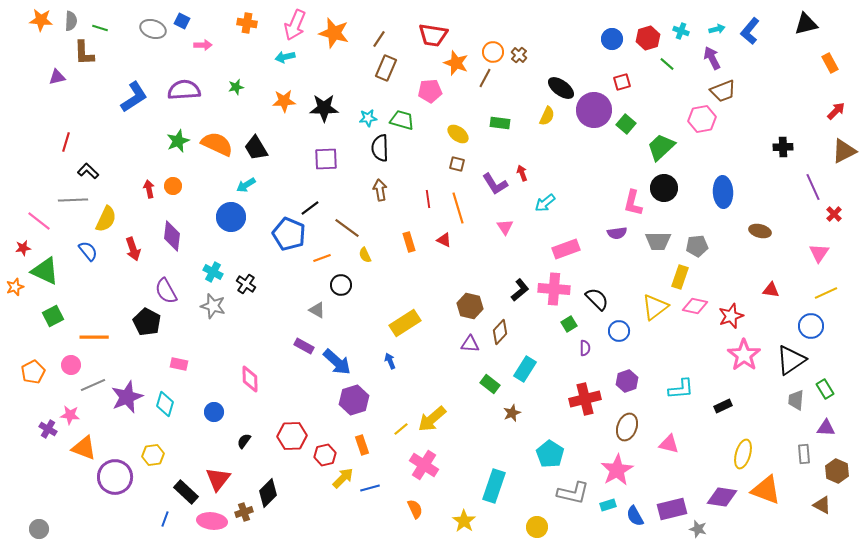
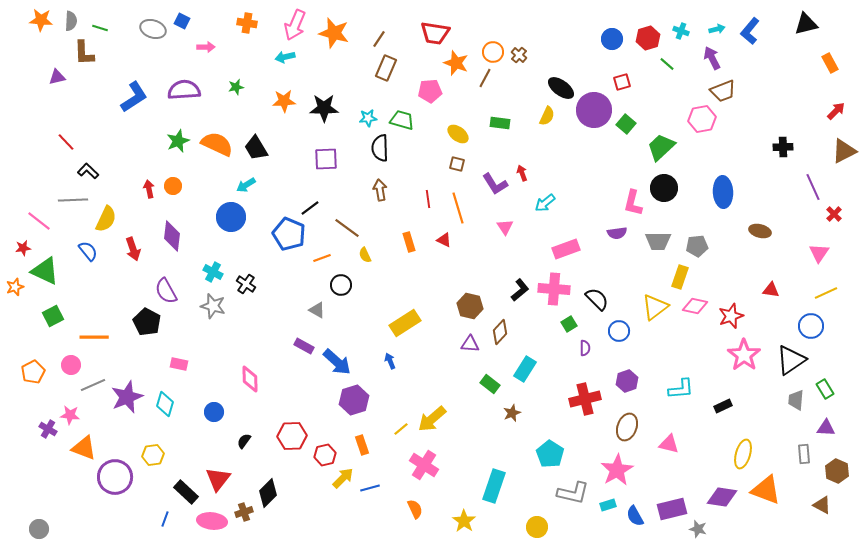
red trapezoid at (433, 35): moved 2 px right, 2 px up
pink arrow at (203, 45): moved 3 px right, 2 px down
red line at (66, 142): rotated 60 degrees counterclockwise
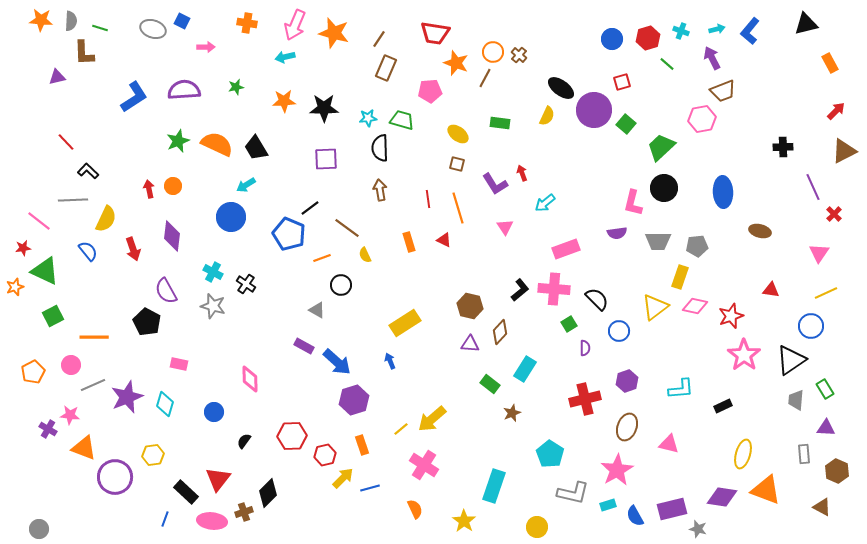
brown triangle at (822, 505): moved 2 px down
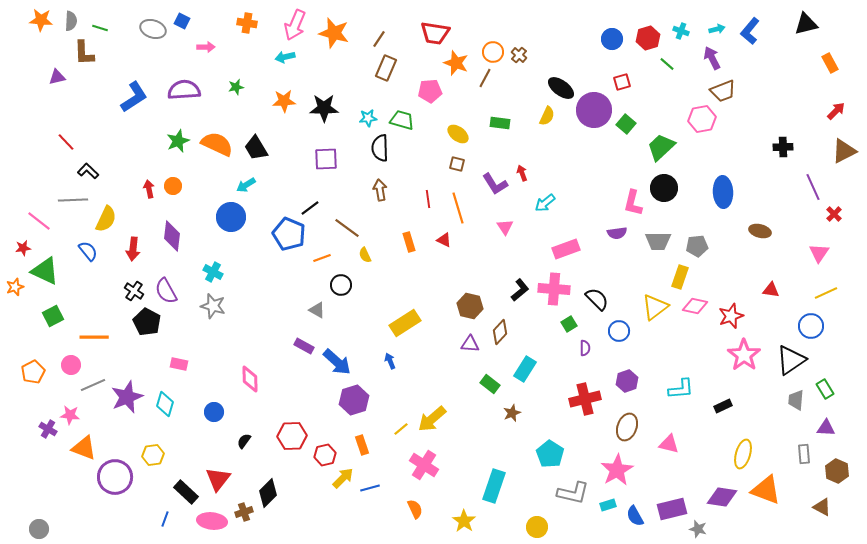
red arrow at (133, 249): rotated 25 degrees clockwise
black cross at (246, 284): moved 112 px left, 7 px down
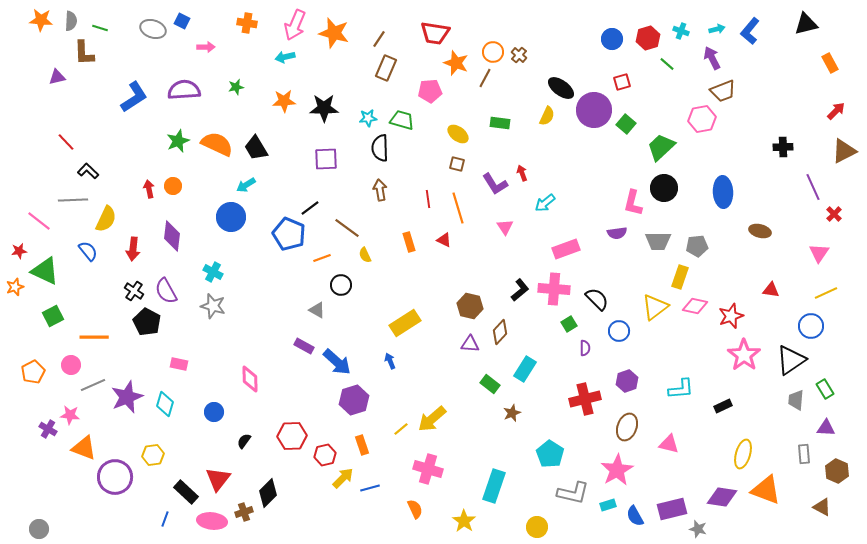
red star at (23, 248): moved 4 px left, 3 px down
pink cross at (424, 465): moved 4 px right, 4 px down; rotated 16 degrees counterclockwise
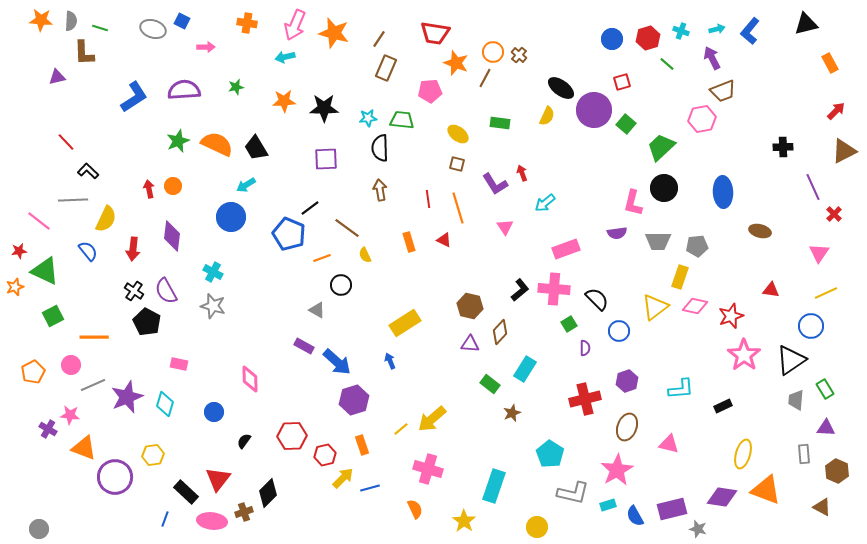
green trapezoid at (402, 120): rotated 10 degrees counterclockwise
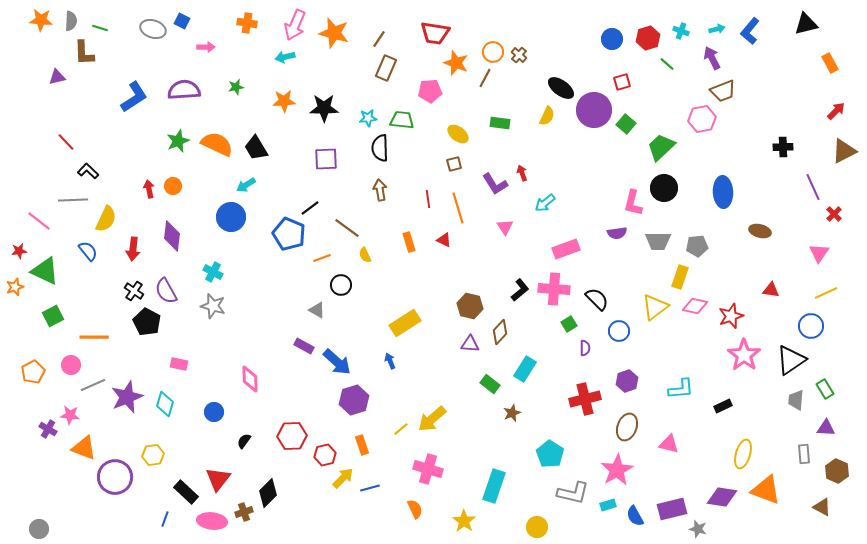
brown square at (457, 164): moved 3 px left; rotated 28 degrees counterclockwise
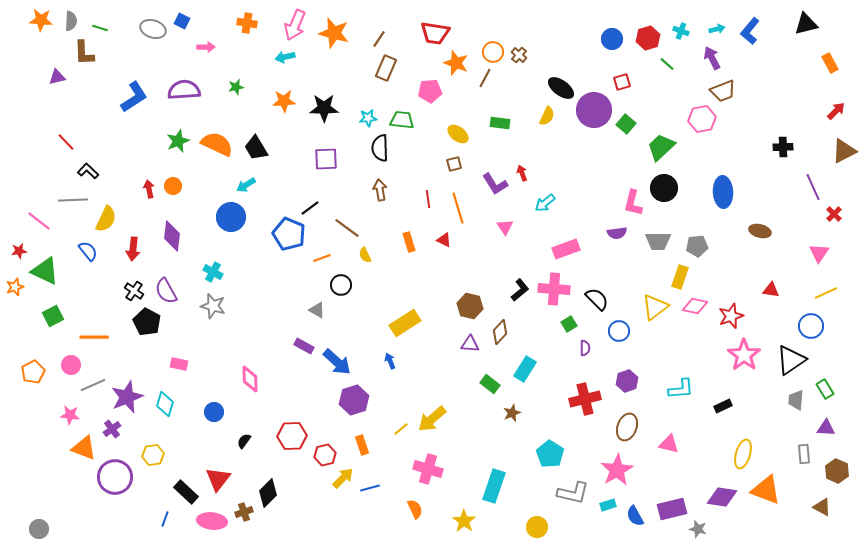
purple cross at (48, 429): moved 64 px right; rotated 24 degrees clockwise
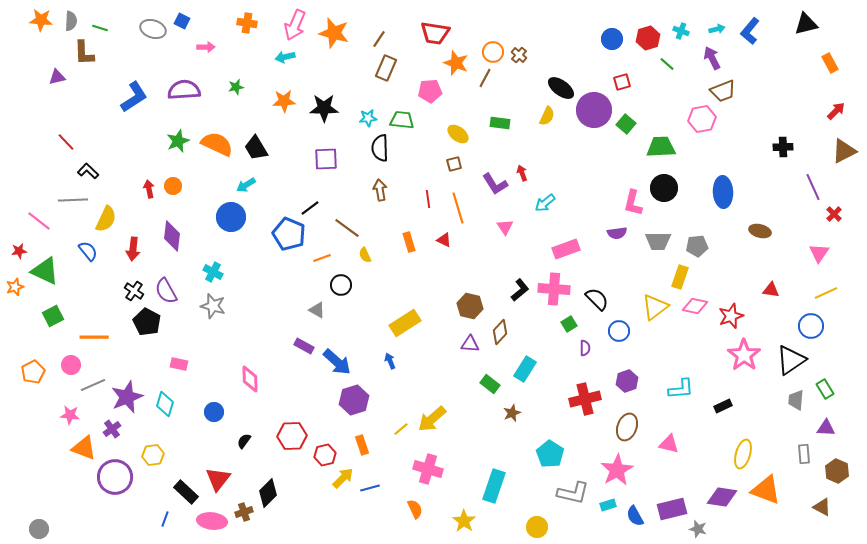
green trapezoid at (661, 147): rotated 40 degrees clockwise
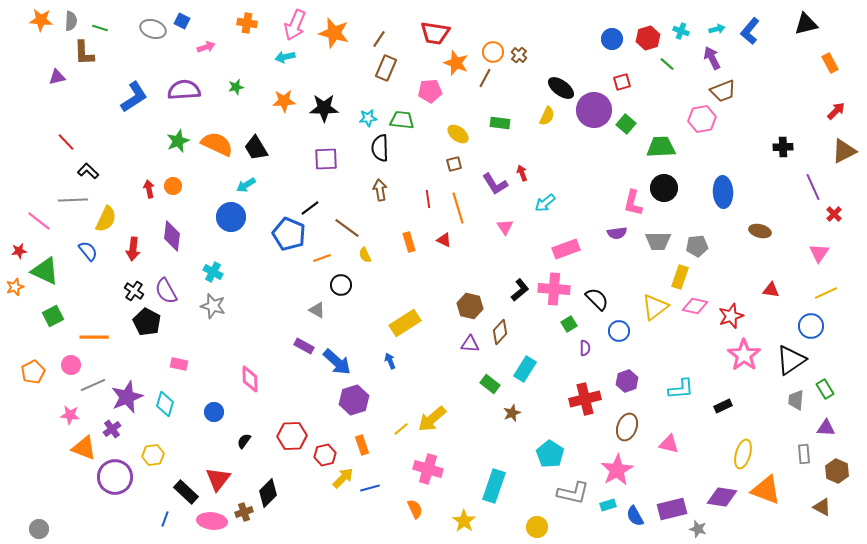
pink arrow at (206, 47): rotated 18 degrees counterclockwise
